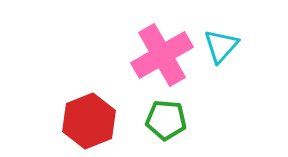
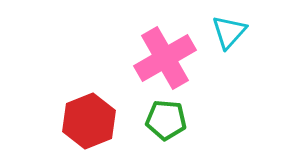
cyan triangle: moved 8 px right, 14 px up
pink cross: moved 3 px right, 3 px down
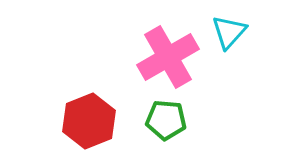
pink cross: moved 3 px right, 1 px up
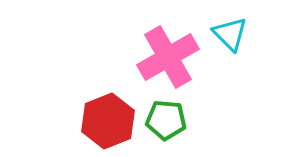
cyan triangle: moved 1 px right, 2 px down; rotated 27 degrees counterclockwise
red hexagon: moved 19 px right
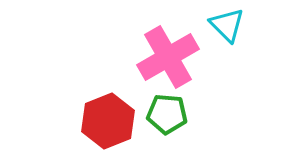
cyan triangle: moved 3 px left, 9 px up
green pentagon: moved 1 px right, 6 px up
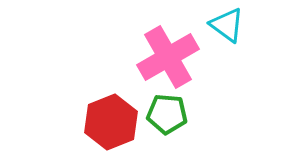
cyan triangle: rotated 9 degrees counterclockwise
red hexagon: moved 3 px right, 1 px down
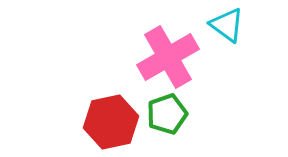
green pentagon: rotated 24 degrees counterclockwise
red hexagon: rotated 10 degrees clockwise
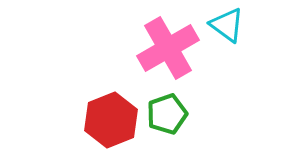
pink cross: moved 9 px up
red hexagon: moved 2 px up; rotated 10 degrees counterclockwise
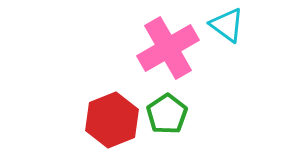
green pentagon: rotated 15 degrees counterclockwise
red hexagon: moved 1 px right
